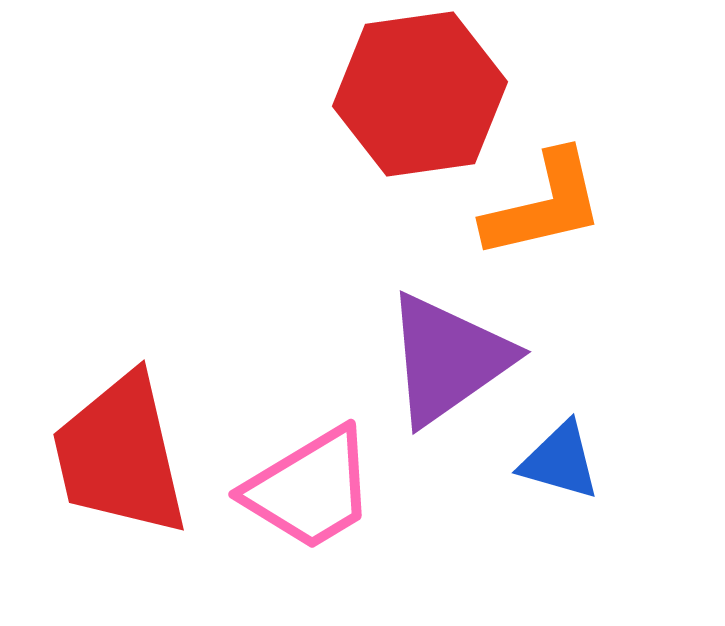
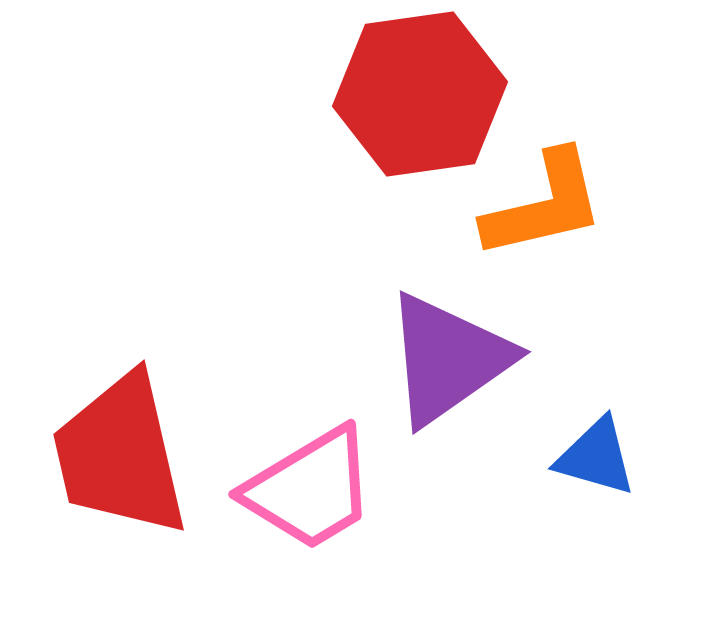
blue triangle: moved 36 px right, 4 px up
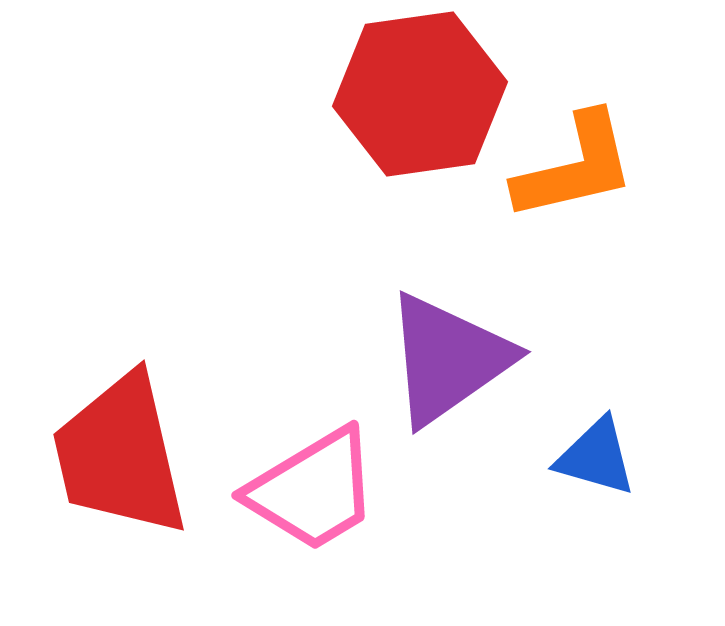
orange L-shape: moved 31 px right, 38 px up
pink trapezoid: moved 3 px right, 1 px down
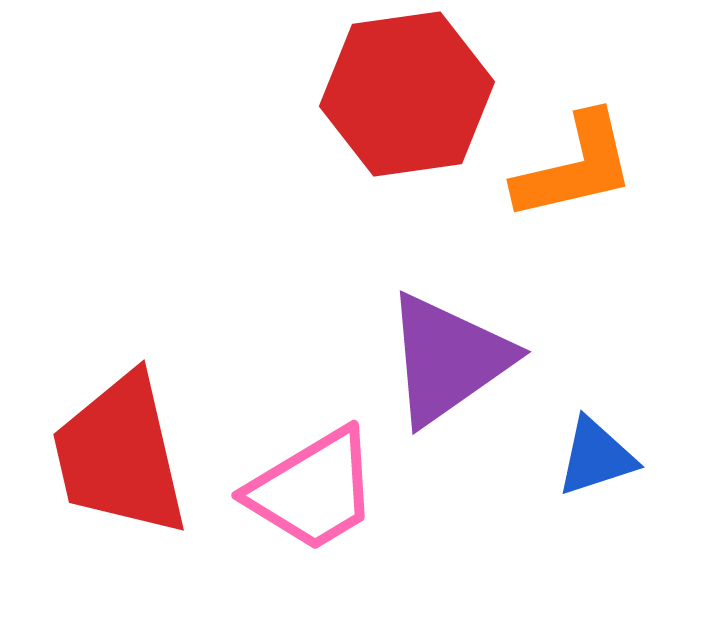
red hexagon: moved 13 px left
blue triangle: rotated 34 degrees counterclockwise
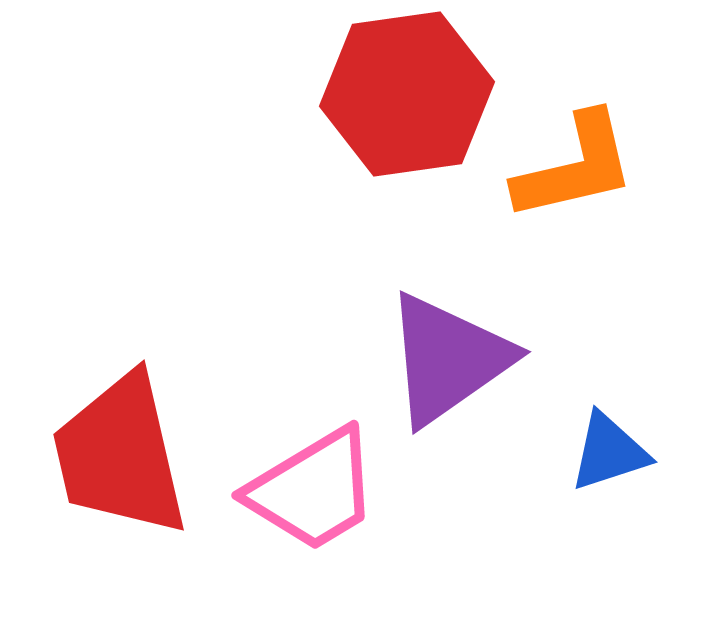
blue triangle: moved 13 px right, 5 px up
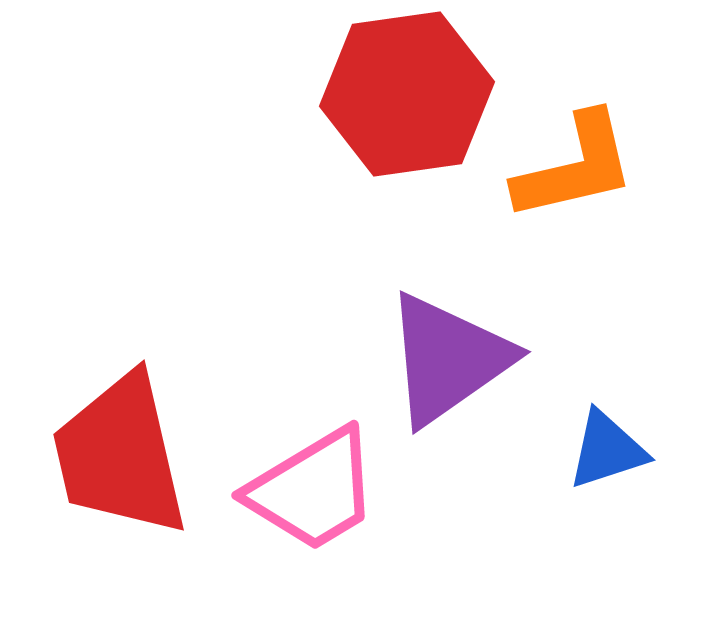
blue triangle: moved 2 px left, 2 px up
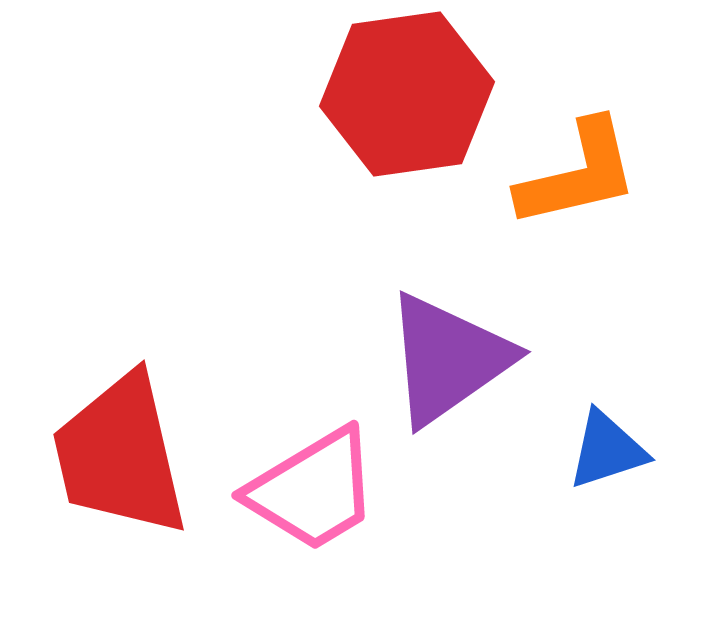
orange L-shape: moved 3 px right, 7 px down
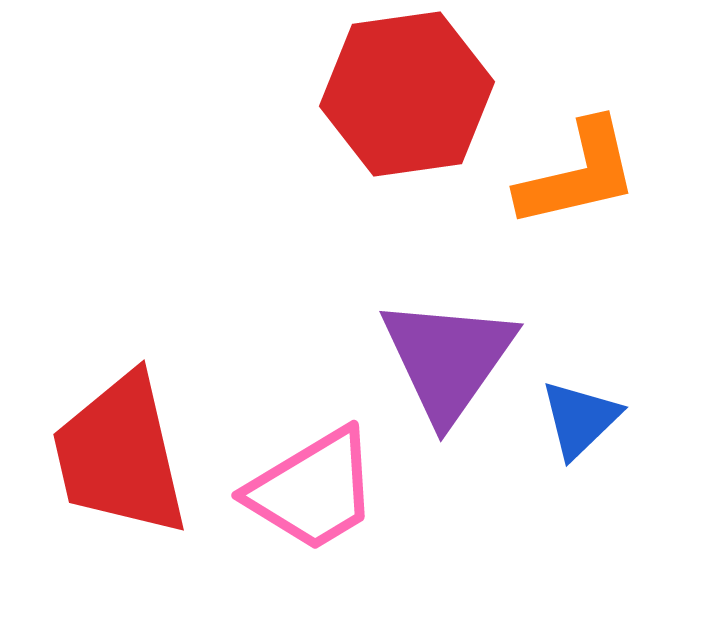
purple triangle: rotated 20 degrees counterclockwise
blue triangle: moved 27 px left, 31 px up; rotated 26 degrees counterclockwise
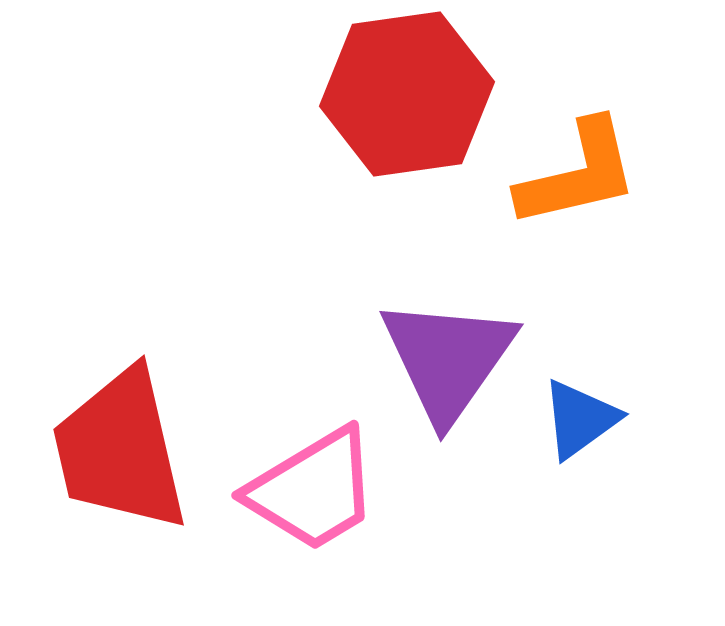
blue triangle: rotated 8 degrees clockwise
red trapezoid: moved 5 px up
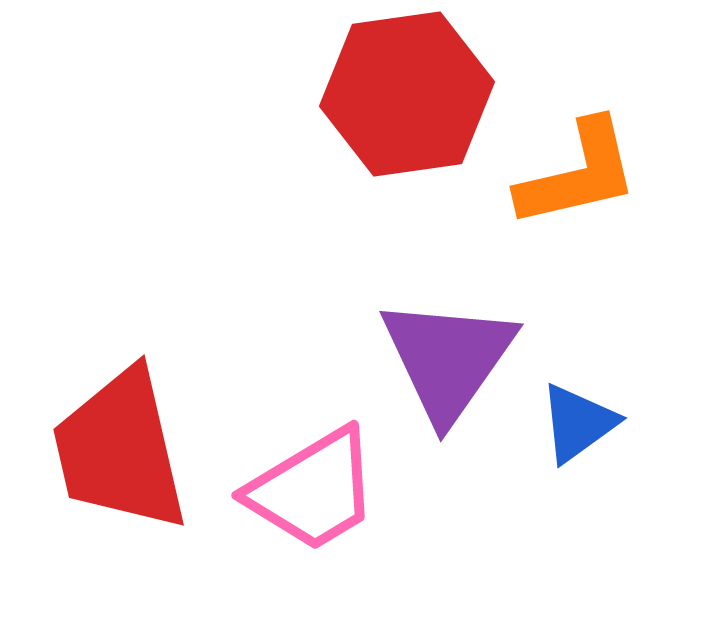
blue triangle: moved 2 px left, 4 px down
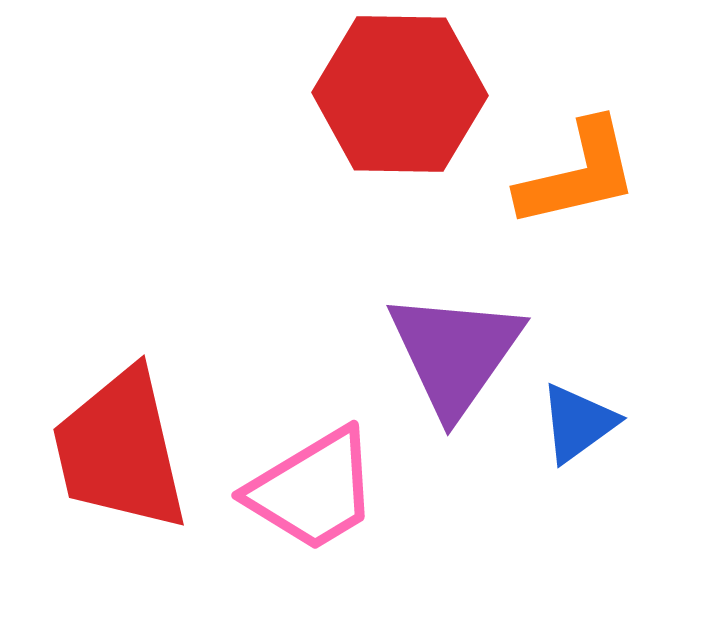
red hexagon: moved 7 px left; rotated 9 degrees clockwise
purple triangle: moved 7 px right, 6 px up
